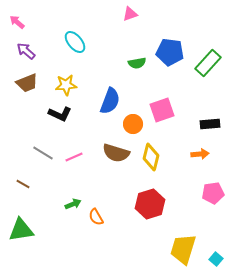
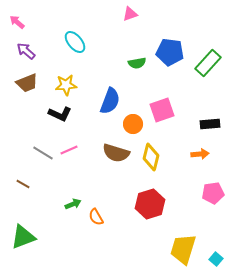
pink line: moved 5 px left, 7 px up
green triangle: moved 2 px right, 7 px down; rotated 12 degrees counterclockwise
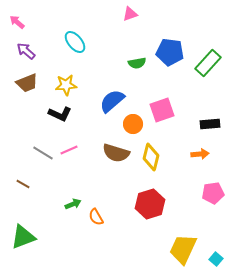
blue semicircle: moved 2 px right; rotated 152 degrees counterclockwise
yellow trapezoid: rotated 8 degrees clockwise
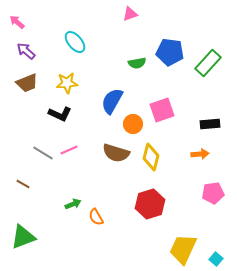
yellow star: moved 1 px right, 2 px up
blue semicircle: rotated 20 degrees counterclockwise
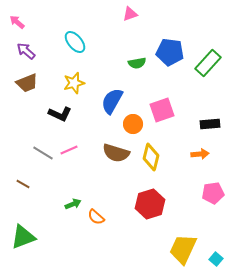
yellow star: moved 7 px right; rotated 10 degrees counterclockwise
orange semicircle: rotated 18 degrees counterclockwise
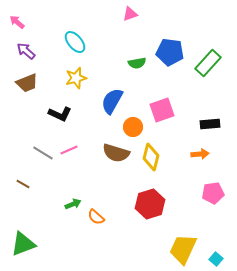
yellow star: moved 2 px right, 5 px up
orange circle: moved 3 px down
green triangle: moved 7 px down
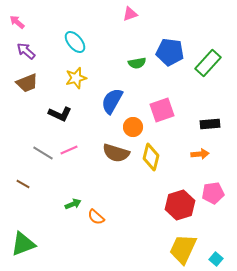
red hexagon: moved 30 px right, 1 px down
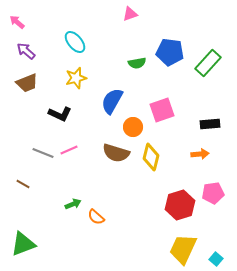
gray line: rotated 10 degrees counterclockwise
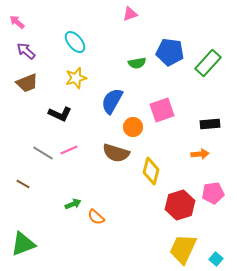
gray line: rotated 10 degrees clockwise
yellow diamond: moved 14 px down
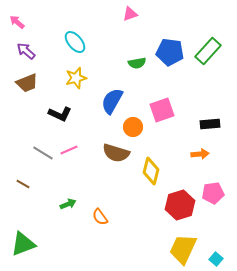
green rectangle: moved 12 px up
green arrow: moved 5 px left
orange semicircle: moved 4 px right; rotated 12 degrees clockwise
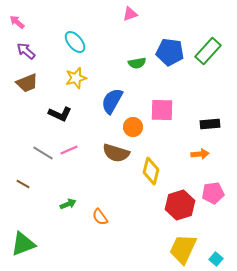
pink square: rotated 20 degrees clockwise
